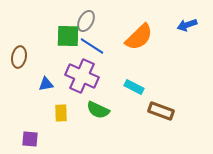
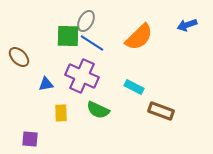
blue line: moved 3 px up
brown ellipse: rotated 55 degrees counterclockwise
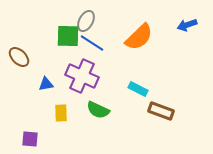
cyan rectangle: moved 4 px right, 2 px down
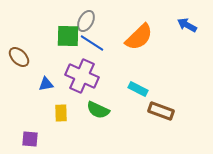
blue arrow: rotated 48 degrees clockwise
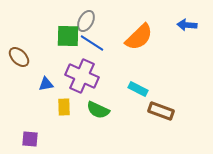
blue arrow: rotated 24 degrees counterclockwise
yellow rectangle: moved 3 px right, 6 px up
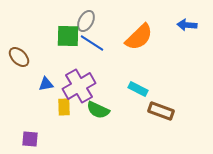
purple cross: moved 3 px left, 10 px down; rotated 36 degrees clockwise
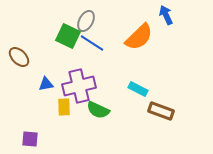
blue arrow: moved 21 px left, 10 px up; rotated 60 degrees clockwise
green square: rotated 25 degrees clockwise
purple cross: rotated 16 degrees clockwise
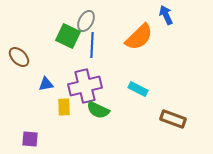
blue line: moved 2 px down; rotated 60 degrees clockwise
purple cross: moved 6 px right
brown rectangle: moved 12 px right, 8 px down
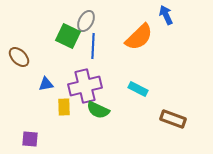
blue line: moved 1 px right, 1 px down
